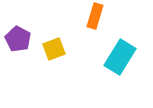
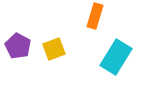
purple pentagon: moved 7 px down
cyan rectangle: moved 4 px left
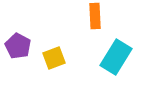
orange rectangle: rotated 20 degrees counterclockwise
yellow square: moved 9 px down
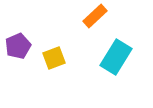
orange rectangle: rotated 50 degrees clockwise
purple pentagon: rotated 20 degrees clockwise
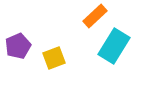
cyan rectangle: moved 2 px left, 11 px up
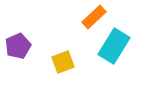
orange rectangle: moved 1 px left, 1 px down
yellow square: moved 9 px right, 4 px down
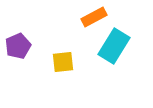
orange rectangle: rotated 15 degrees clockwise
yellow square: rotated 15 degrees clockwise
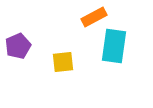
cyan rectangle: rotated 24 degrees counterclockwise
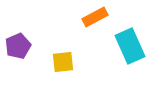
orange rectangle: moved 1 px right
cyan rectangle: moved 16 px right; rotated 32 degrees counterclockwise
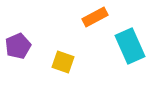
yellow square: rotated 25 degrees clockwise
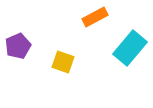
cyan rectangle: moved 2 px down; rotated 64 degrees clockwise
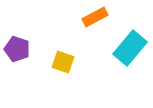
purple pentagon: moved 1 px left, 3 px down; rotated 30 degrees counterclockwise
